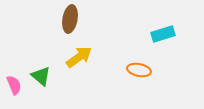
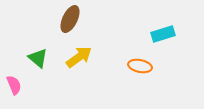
brown ellipse: rotated 16 degrees clockwise
orange ellipse: moved 1 px right, 4 px up
green triangle: moved 3 px left, 18 px up
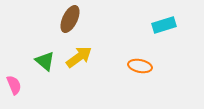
cyan rectangle: moved 1 px right, 9 px up
green triangle: moved 7 px right, 3 px down
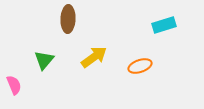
brown ellipse: moved 2 px left; rotated 24 degrees counterclockwise
yellow arrow: moved 15 px right
green triangle: moved 1 px left, 1 px up; rotated 30 degrees clockwise
orange ellipse: rotated 30 degrees counterclockwise
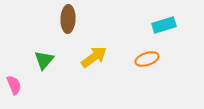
orange ellipse: moved 7 px right, 7 px up
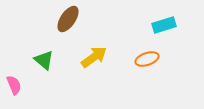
brown ellipse: rotated 32 degrees clockwise
green triangle: rotated 30 degrees counterclockwise
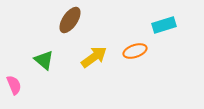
brown ellipse: moved 2 px right, 1 px down
orange ellipse: moved 12 px left, 8 px up
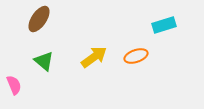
brown ellipse: moved 31 px left, 1 px up
orange ellipse: moved 1 px right, 5 px down
green triangle: moved 1 px down
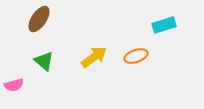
pink semicircle: rotated 96 degrees clockwise
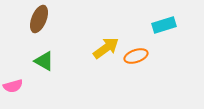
brown ellipse: rotated 12 degrees counterclockwise
yellow arrow: moved 12 px right, 9 px up
green triangle: rotated 10 degrees counterclockwise
pink semicircle: moved 1 px left, 1 px down
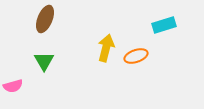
brown ellipse: moved 6 px right
yellow arrow: rotated 40 degrees counterclockwise
green triangle: rotated 30 degrees clockwise
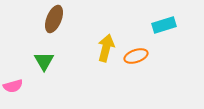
brown ellipse: moved 9 px right
